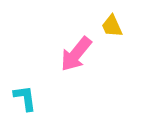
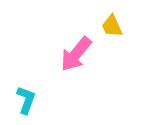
cyan L-shape: moved 1 px right, 2 px down; rotated 28 degrees clockwise
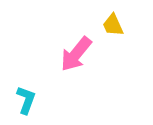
yellow trapezoid: moved 1 px right, 1 px up
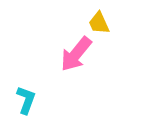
yellow trapezoid: moved 14 px left, 2 px up
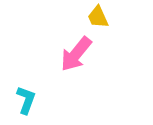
yellow trapezoid: moved 1 px left, 6 px up
